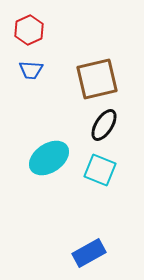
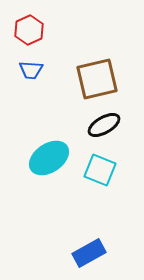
black ellipse: rotated 28 degrees clockwise
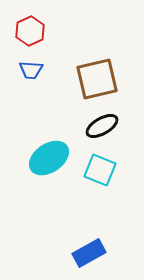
red hexagon: moved 1 px right, 1 px down
black ellipse: moved 2 px left, 1 px down
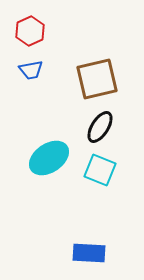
blue trapezoid: rotated 15 degrees counterclockwise
black ellipse: moved 2 px left, 1 px down; rotated 28 degrees counterclockwise
blue rectangle: rotated 32 degrees clockwise
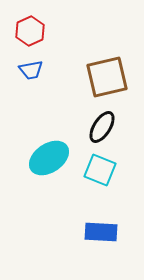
brown square: moved 10 px right, 2 px up
black ellipse: moved 2 px right
blue rectangle: moved 12 px right, 21 px up
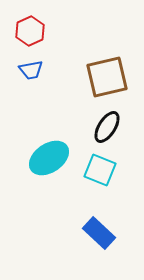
black ellipse: moved 5 px right
blue rectangle: moved 2 px left, 1 px down; rotated 40 degrees clockwise
